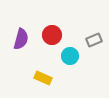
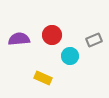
purple semicircle: moved 2 px left; rotated 110 degrees counterclockwise
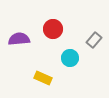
red circle: moved 1 px right, 6 px up
gray rectangle: rotated 28 degrees counterclockwise
cyan circle: moved 2 px down
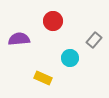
red circle: moved 8 px up
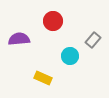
gray rectangle: moved 1 px left
cyan circle: moved 2 px up
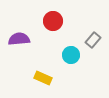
cyan circle: moved 1 px right, 1 px up
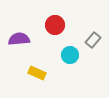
red circle: moved 2 px right, 4 px down
cyan circle: moved 1 px left
yellow rectangle: moved 6 px left, 5 px up
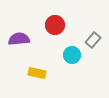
cyan circle: moved 2 px right
yellow rectangle: rotated 12 degrees counterclockwise
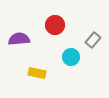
cyan circle: moved 1 px left, 2 px down
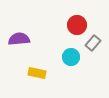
red circle: moved 22 px right
gray rectangle: moved 3 px down
